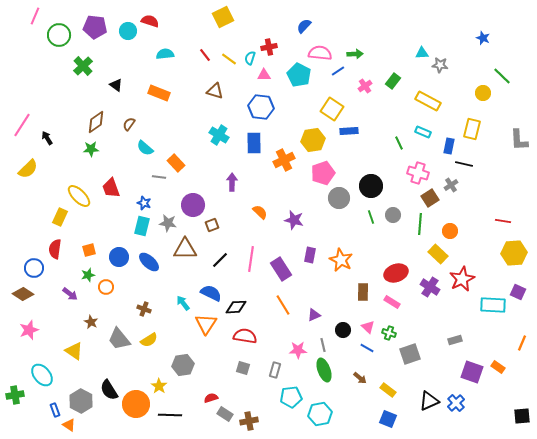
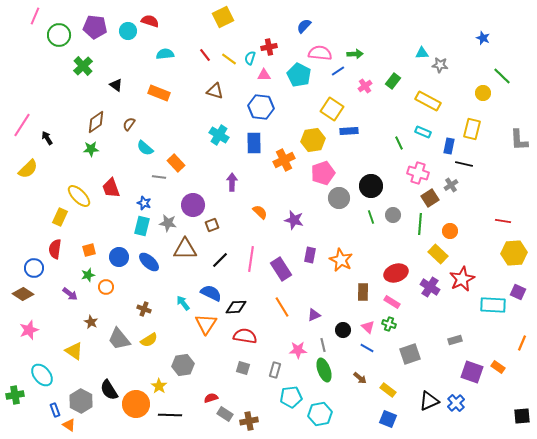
orange line at (283, 305): moved 1 px left, 2 px down
green cross at (389, 333): moved 9 px up
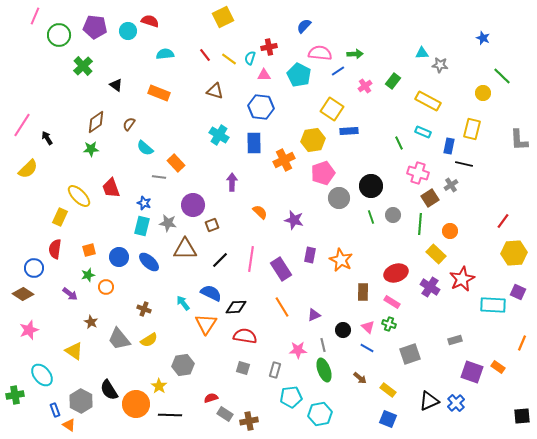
red line at (503, 221): rotated 63 degrees counterclockwise
yellow rectangle at (438, 254): moved 2 px left
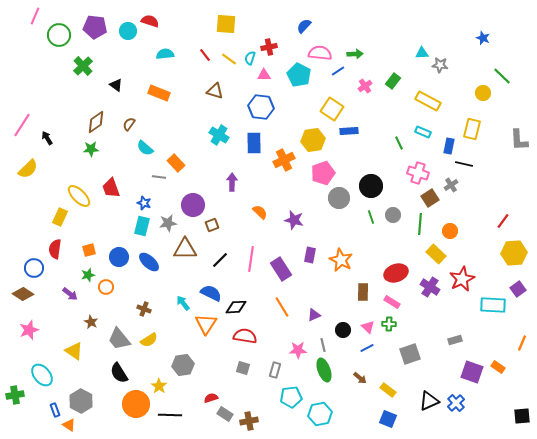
yellow square at (223, 17): moved 3 px right, 7 px down; rotated 30 degrees clockwise
gray star at (168, 223): rotated 18 degrees counterclockwise
purple square at (518, 292): moved 3 px up; rotated 28 degrees clockwise
green cross at (389, 324): rotated 16 degrees counterclockwise
blue line at (367, 348): rotated 56 degrees counterclockwise
black semicircle at (109, 390): moved 10 px right, 17 px up
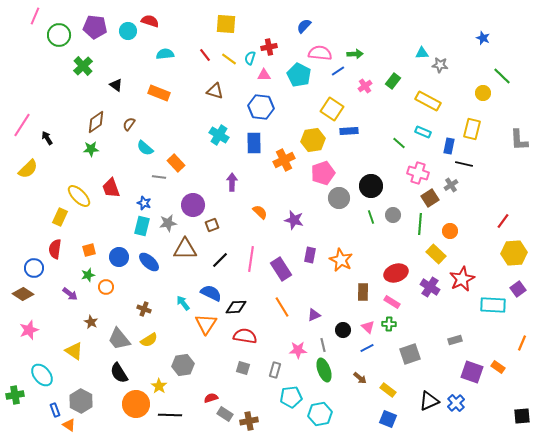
green line at (399, 143): rotated 24 degrees counterclockwise
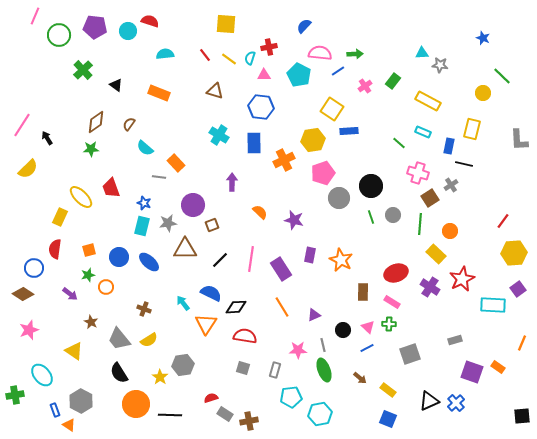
green cross at (83, 66): moved 4 px down
yellow ellipse at (79, 196): moved 2 px right, 1 px down
yellow star at (159, 386): moved 1 px right, 9 px up
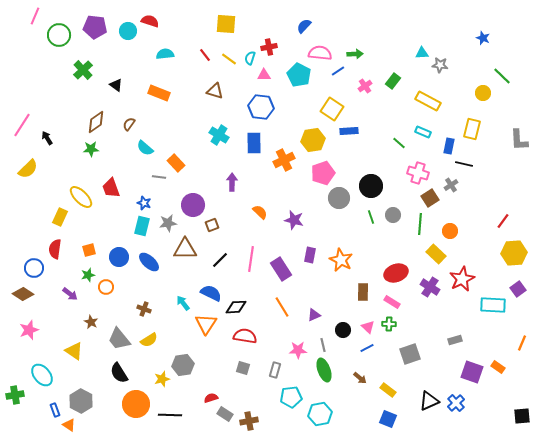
yellow star at (160, 377): moved 2 px right, 2 px down; rotated 21 degrees clockwise
